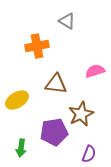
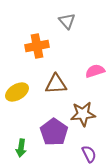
gray triangle: rotated 18 degrees clockwise
brown triangle: rotated 10 degrees counterclockwise
yellow ellipse: moved 8 px up
brown star: moved 2 px right; rotated 20 degrees clockwise
purple pentagon: rotated 28 degrees counterclockwise
purple semicircle: rotated 48 degrees counterclockwise
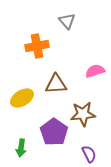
yellow ellipse: moved 5 px right, 6 px down
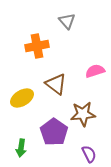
brown triangle: rotated 40 degrees clockwise
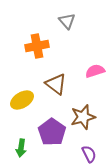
yellow ellipse: moved 2 px down
brown star: moved 3 px down; rotated 10 degrees counterclockwise
purple pentagon: moved 2 px left
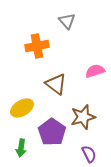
yellow ellipse: moved 8 px down
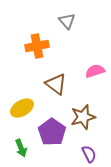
green arrow: rotated 30 degrees counterclockwise
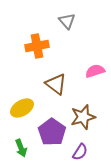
purple semicircle: moved 9 px left, 2 px up; rotated 60 degrees clockwise
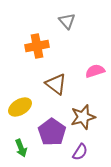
yellow ellipse: moved 2 px left, 1 px up
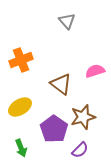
orange cross: moved 16 px left, 14 px down; rotated 10 degrees counterclockwise
brown triangle: moved 5 px right
purple pentagon: moved 2 px right, 3 px up
purple semicircle: moved 2 px up; rotated 12 degrees clockwise
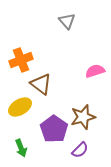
brown triangle: moved 20 px left
